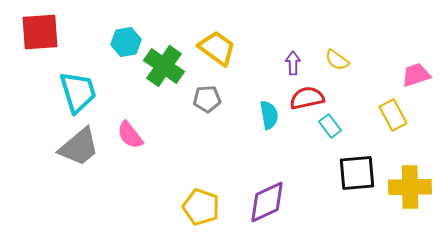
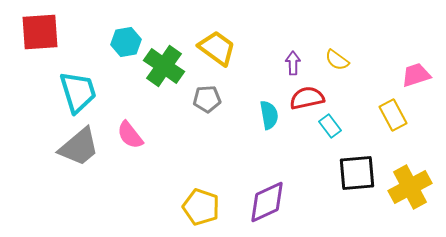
yellow cross: rotated 27 degrees counterclockwise
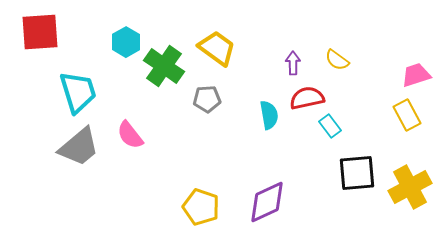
cyan hexagon: rotated 20 degrees counterclockwise
yellow rectangle: moved 14 px right
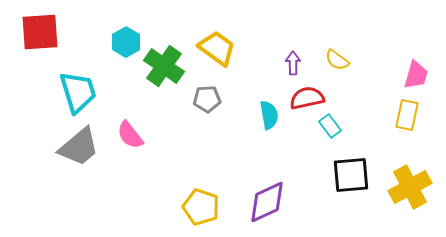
pink trapezoid: rotated 124 degrees clockwise
yellow rectangle: rotated 40 degrees clockwise
black square: moved 6 px left, 2 px down
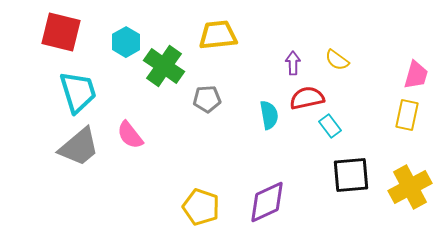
red square: moved 21 px right; rotated 18 degrees clockwise
yellow trapezoid: moved 1 px right, 13 px up; rotated 42 degrees counterclockwise
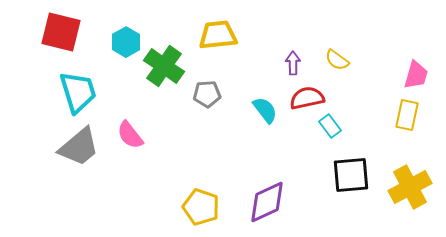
gray pentagon: moved 5 px up
cyan semicircle: moved 4 px left, 5 px up; rotated 28 degrees counterclockwise
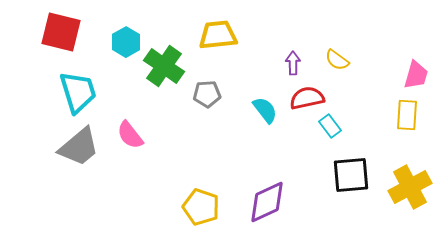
yellow rectangle: rotated 8 degrees counterclockwise
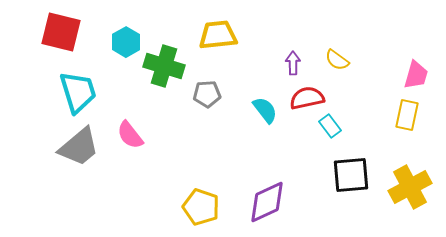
green cross: rotated 18 degrees counterclockwise
yellow rectangle: rotated 8 degrees clockwise
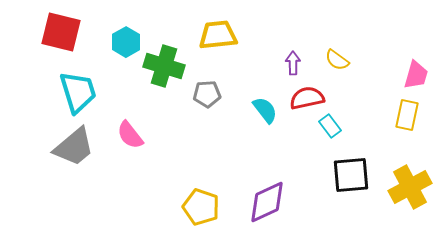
gray trapezoid: moved 5 px left
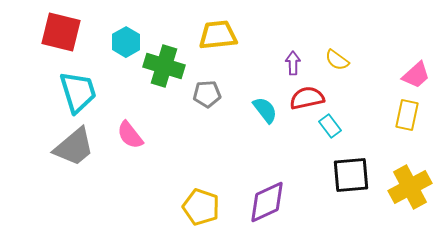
pink trapezoid: rotated 32 degrees clockwise
